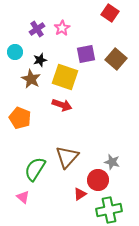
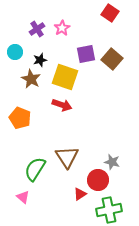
brown square: moved 4 px left
brown triangle: rotated 15 degrees counterclockwise
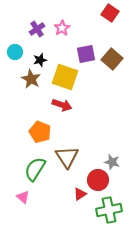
orange pentagon: moved 20 px right, 14 px down
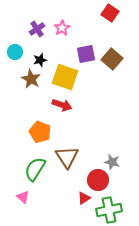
red triangle: moved 4 px right, 4 px down
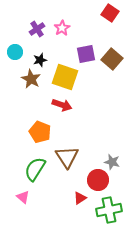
red triangle: moved 4 px left
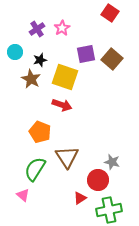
pink triangle: moved 2 px up
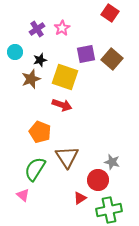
brown star: rotated 24 degrees clockwise
